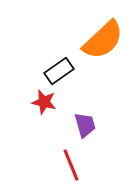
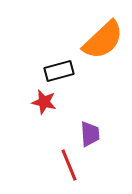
black rectangle: rotated 20 degrees clockwise
purple trapezoid: moved 5 px right, 9 px down; rotated 12 degrees clockwise
red line: moved 2 px left
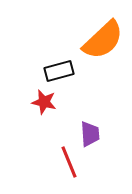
red line: moved 3 px up
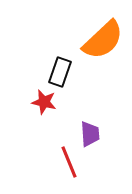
black rectangle: moved 1 px right, 1 px down; rotated 56 degrees counterclockwise
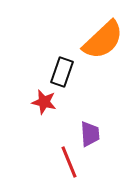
black rectangle: moved 2 px right
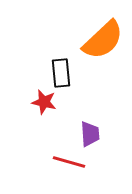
black rectangle: moved 1 px left, 1 px down; rotated 24 degrees counterclockwise
red line: rotated 52 degrees counterclockwise
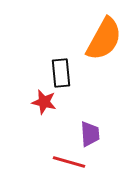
orange semicircle: moved 1 px right, 1 px up; rotated 18 degrees counterclockwise
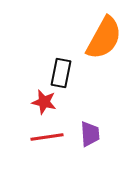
orange semicircle: moved 1 px up
black rectangle: rotated 16 degrees clockwise
red line: moved 22 px left, 25 px up; rotated 24 degrees counterclockwise
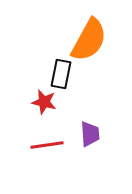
orange semicircle: moved 15 px left, 2 px down
black rectangle: moved 1 px down
red line: moved 8 px down
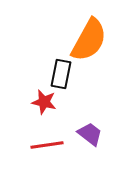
purple trapezoid: rotated 48 degrees counterclockwise
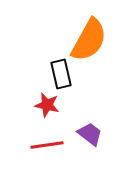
black rectangle: rotated 24 degrees counterclockwise
red star: moved 3 px right, 3 px down
